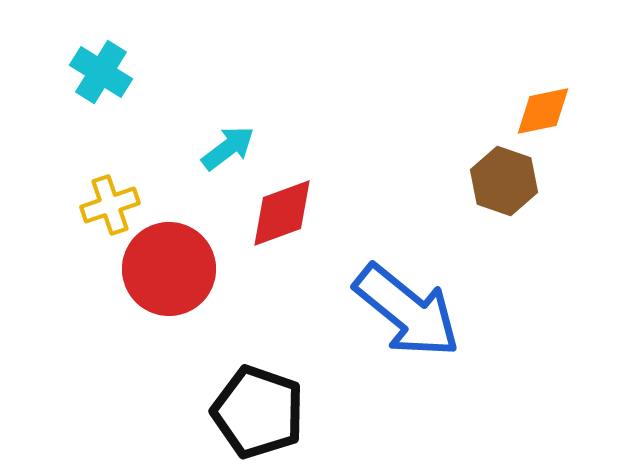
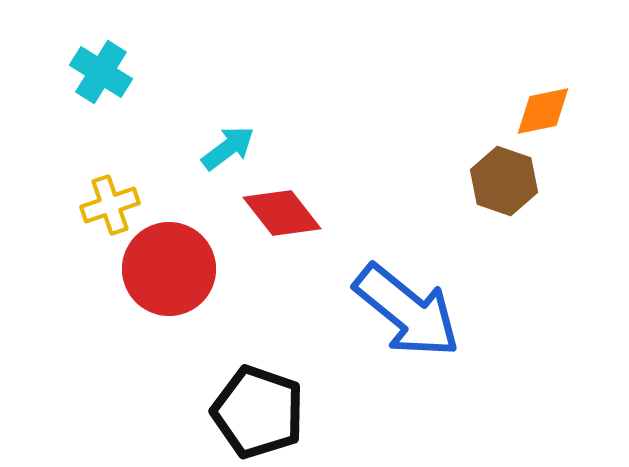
red diamond: rotated 72 degrees clockwise
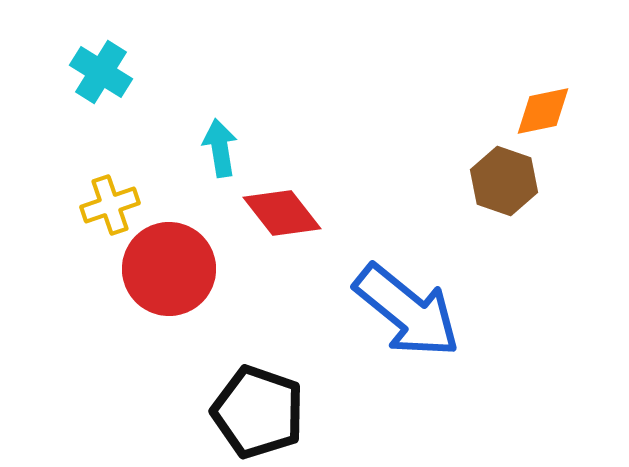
cyan arrow: moved 8 px left; rotated 62 degrees counterclockwise
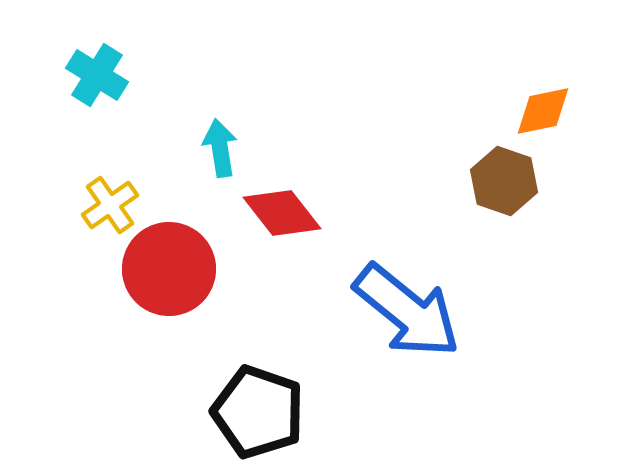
cyan cross: moved 4 px left, 3 px down
yellow cross: rotated 16 degrees counterclockwise
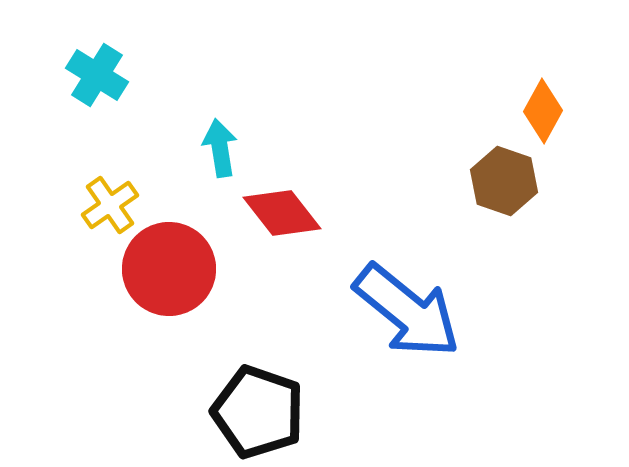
orange diamond: rotated 50 degrees counterclockwise
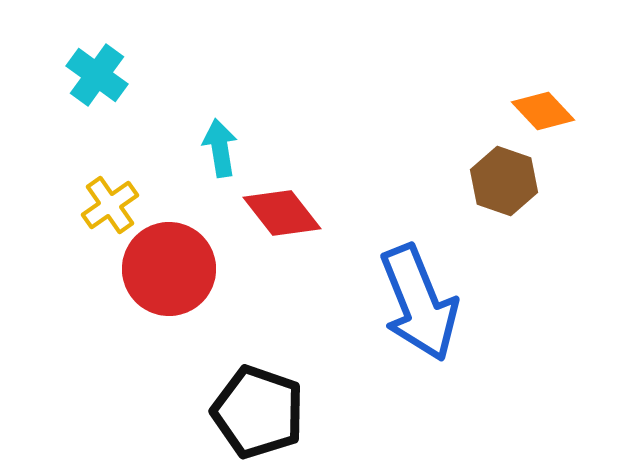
cyan cross: rotated 4 degrees clockwise
orange diamond: rotated 72 degrees counterclockwise
blue arrow: moved 12 px right, 8 px up; rotated 29 degrees clockwise
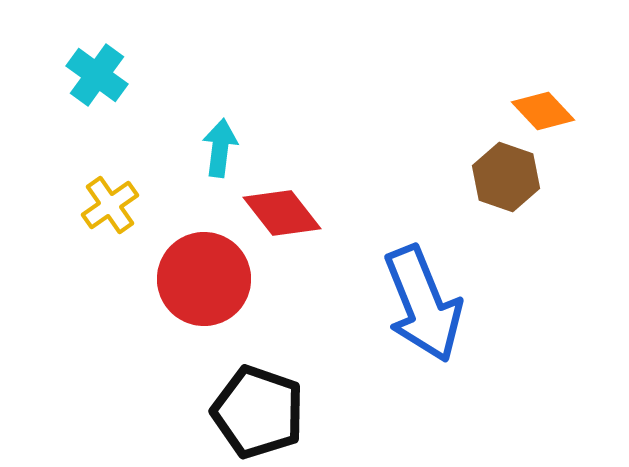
cyan arrow: rotated 16 degrees clockwise
brown hexagon: moved 2 px right, 4 px up
red circle: moved 35 px right, 10 px down
blue arrow: moved 4 px right, 1 px down
